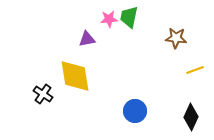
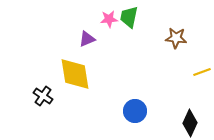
purple triangle: rotated 12 degrees counterclockwise
yellow line: moved 7 px right, 2 px down
yellow diamond: moved 2 px up
black cross: moved 2 px down
black diamond: moved 1 px left, 6 px down
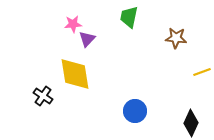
pink star: moved 36 px left, 5 px down
purple triangle: rotated 24 degrees counterclockwise
black diamond: moved 1 px right
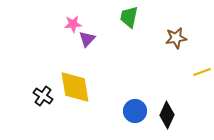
brown star: rotated 15 degrees counterclockwise
yellow diamond: moved 13 px down
black diamond: moved 24 px left, 8 px up
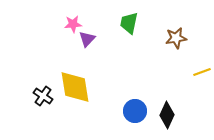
green trapezoid: moved 6 px down
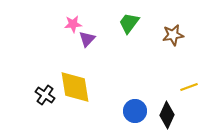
green trapezoid: rotated 25 degrees clockwise
brown star: moved 3 px left, 3 px up
yellow line: moved 13 px left, 15 px down
black cross: moved 2 px right, 1 px up
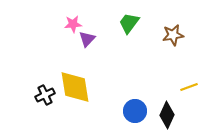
black cross: rotated 30 degrees clockwise
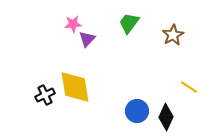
brown star: rotated 20 degrees counterclockwise
yellow line: rotated 54 degrees clockwise
blue circle: moved 2 px right
black diamond: moved 1 px left, 2 px down
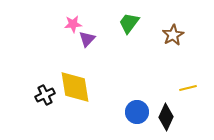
yellow line: moved 1 px left, 1 px down; rotated 48 degrees counterclockwise
blue circle: moved 1 px down
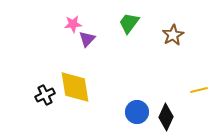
yellow line: moved 11 px right, 2 px down
